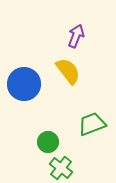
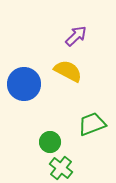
purple arrow: rotated 25 degrees clockwise
yellow semicircle: rotated 24 degrees counterclockwise
green circle: moved 2 px right
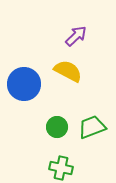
green trapezoid: moved 3 px down
green circle: moved 7 px right, 15 px up
green cross: rotated 25 degrees counterclockwise
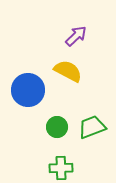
blue circle: moved 4 px right, 6 px down
green cross: rotated 15 degrees counterclockwise
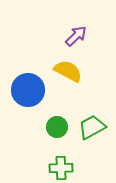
green trapezoid: rotated 8 degrees counterclockwise
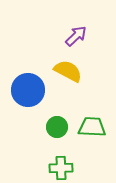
green trapezoid: rotated 32 degrees clockwise
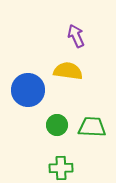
purple arrow: rotated 70 degrees counterclockwise
yellow semicircle: rotated 20 degrees counterclockwise
green circle: moved 2 px up
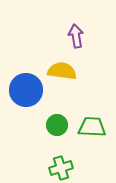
purple arrow: rotated 15 degrees clockwise
yellow semicircle: moved 6 px left
blue circle: moved 2 px left
green cross: rotated 15 degrees counterclockwise
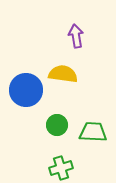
yellow semicircle: moved 1 px right, 3 px down
green trapezoid: moved 1 px right, 5 px down
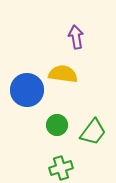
purple arrow: moved 1 px down
blue circle: moved 1 px right
green trapezoid: rotated 124 degrees clockwise
